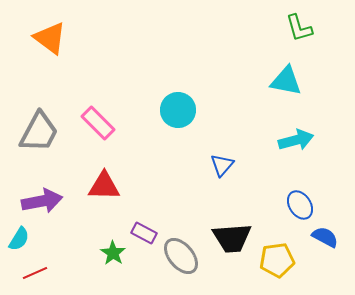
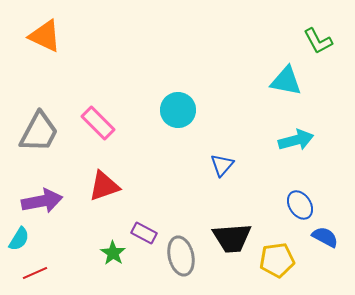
green L-shape: moved 19 px right, 13 px down; rotated 12 degrees counterclockwise
orange triangle: moved 5 px left, 2 px up; rotated 12 degrees counterclockwise
red triangle: rotated 20 degrees counterclockwise
gray ellipse: rotated 27 degrees clockwise
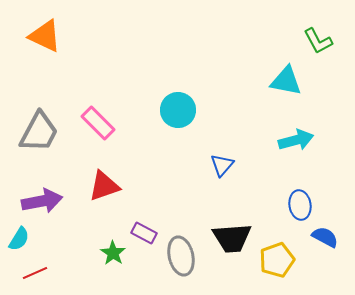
blue ellipse: rotated 24 degrees clockwise
yellow pentagon: rotated 12 degrees counterclockwise
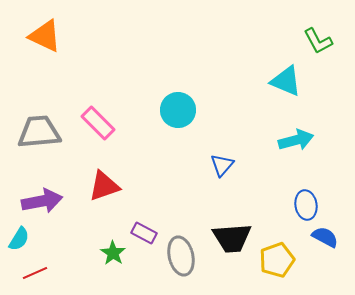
cyan triangle: rotated 12 degrees clockwise
gray trapezoid: rotated 123 degrees counterclockwise
blue ellipse: moved 6 px right
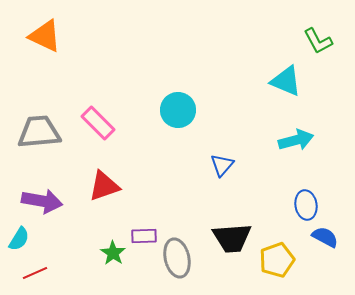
purple arrow: rotated 21 degrees clockwise
purple rectangle: moved 3 px down; rotated 30 degrees counterclockwise
gray ellipse: moved 4 px left, 2 px down
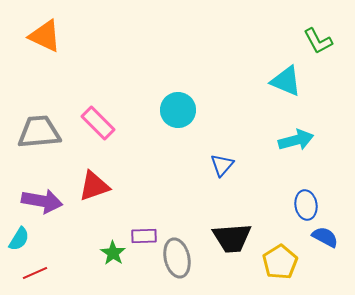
red triangle: moved 10 px left
yellow pentagon: moved 3 px right, 2 px down; rotated 12 degrees counterclockwise
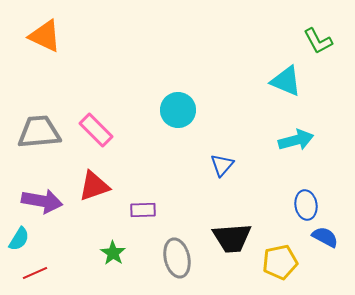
pink rectangle: moved 2 px left, 7 px down
purple rectangle: moved 1 px left, 26 px up
yellow pentagon: rotated 20 degrees clockwise
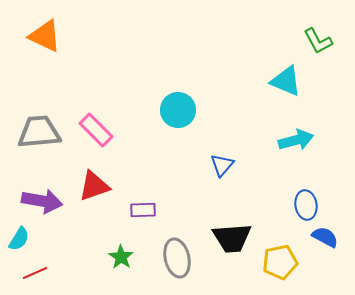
green star: moved 8 px right, 4 px down
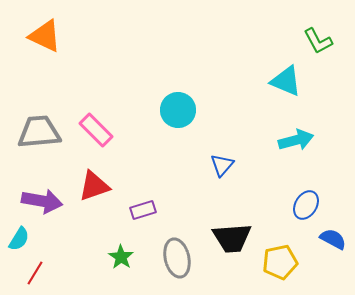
blue ellipse: rotated 40 degrees clockwise
purple rectangle: rotated 15 degrees counterclockwise
blue semicircle: moved 8 px right, 2 px down
red line: rotated 35 degrees counterclockwise
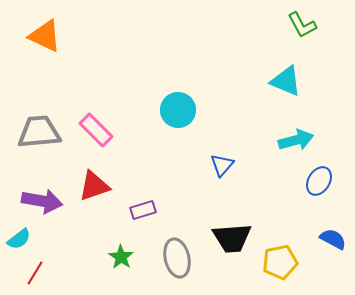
green L-shape: moved 16 px left, 16 px up
blue ellipse: moved 13 px right, 24 px up
cyan semicircle: rotated 20 degrees clockwise
